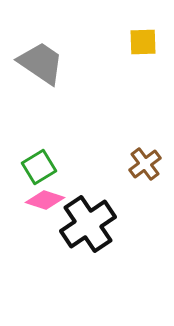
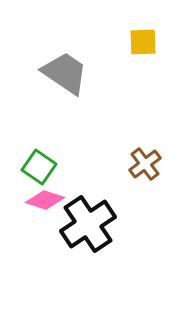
gray trapezoid: moved 24 px right, 10 px down
green square: rotated 24 degrees counterclockwise
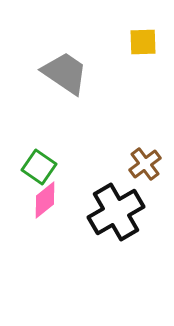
pink diamond: rotated 57 degrees counterclockwise
black cross: moved 28 px right, 12 px up; rotated 4 degrees clockwise
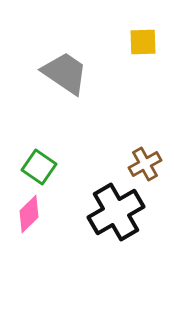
brown cross: rotated 8 degrees clockwise
pink diamond: moved 16 px left, 14 px down; rotated 6 degrees counterclockwise
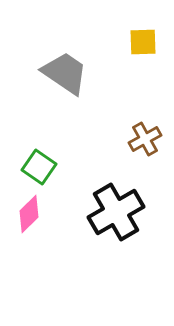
brown cross: moved 25 px up
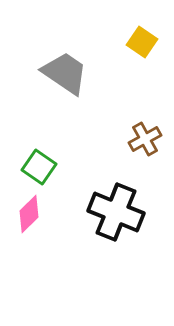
yellow square: moved 1 px left; rotated 36 degrees clockwise
black cross: rotated 38 degrees counterclockwise
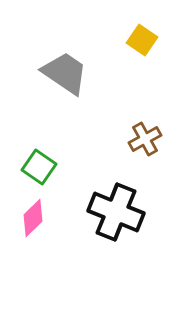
yellow square: moved 2 px up
pink diamond: moved 4 px right, 4 px down
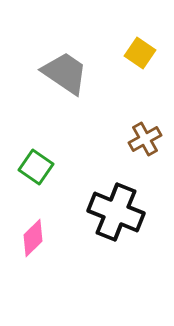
yellow square: moved 2 px left, 13 px down
green square: moved 3 px left
pink diamond: moved 20 px down
